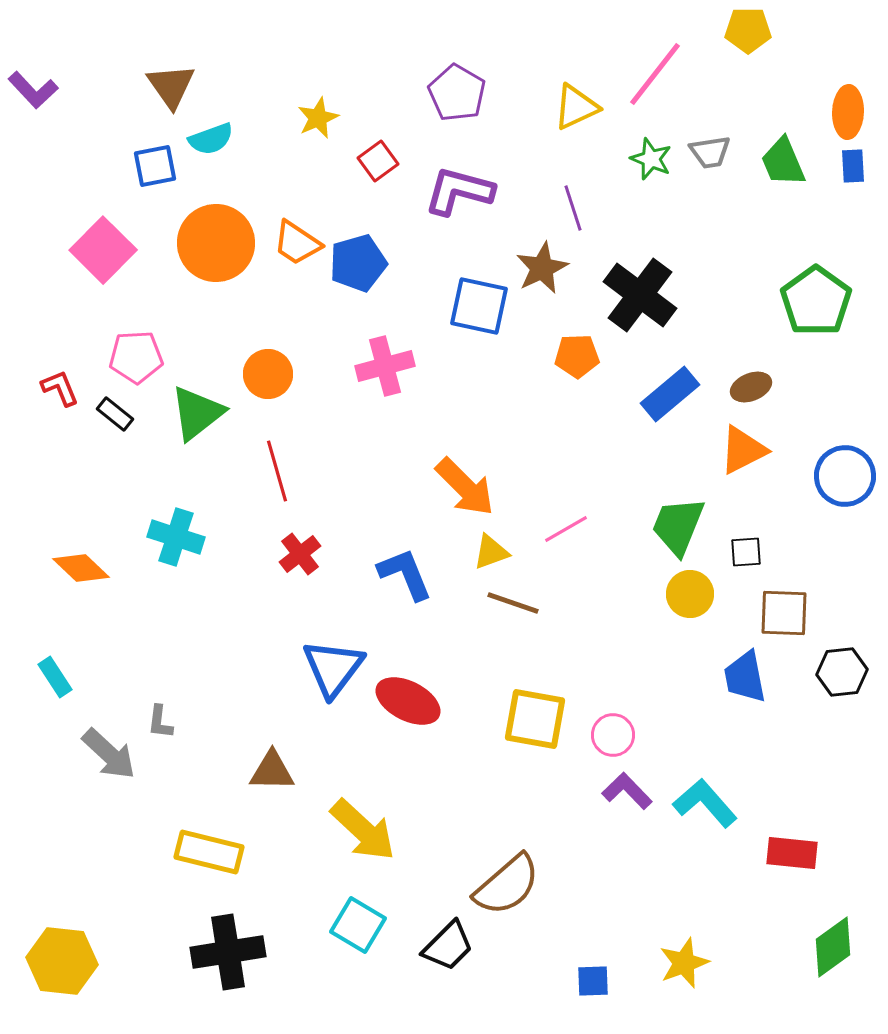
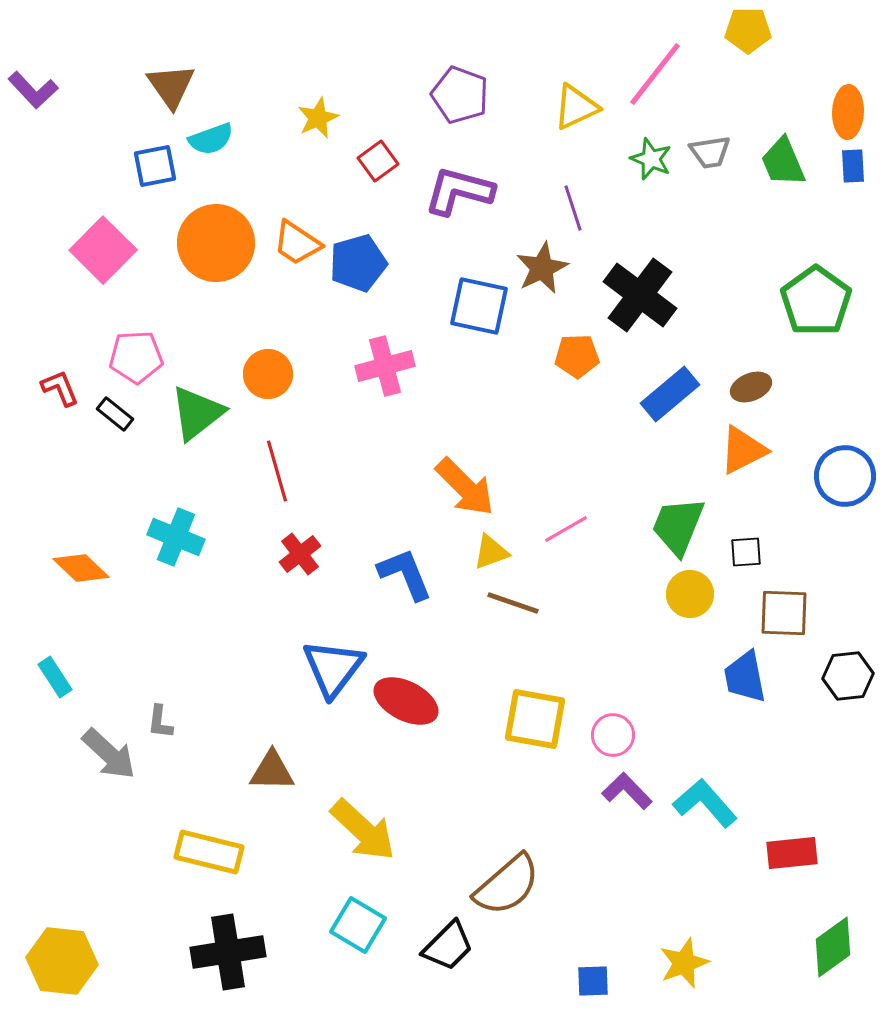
purple pentagon at (457, 93): moved 3 px right, 2 px down; rotated 10 degrees counterclockwise
cyan cross at (176, 537): rotated 4 degrees clockwise
black hexagon at (842, 672): moved 6 px right, 4 px down
red ellipse at (408, 701): moved 2 px left
red rectangle at (792, 853): rotated 12 degrees counterclockwise
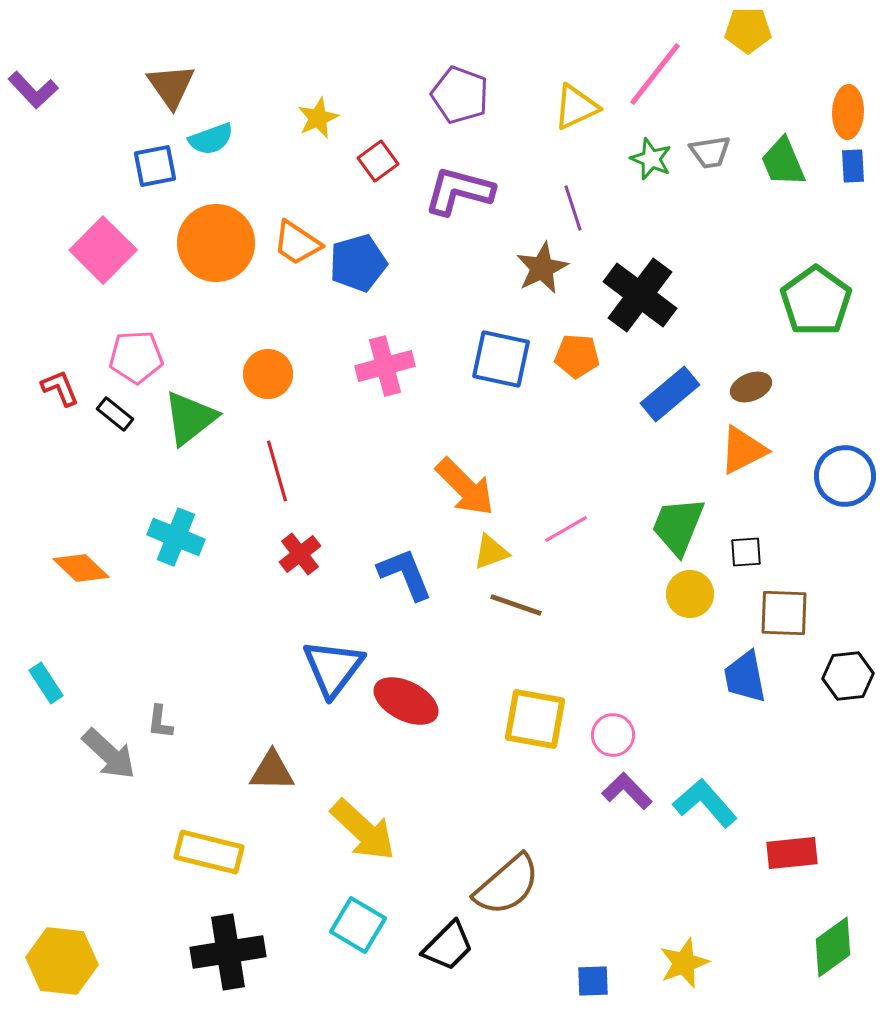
blue square at (479, 306): moved 22 px right, 53 px down
orange pentagon at (577, 356): rotated 6 degrees clockwise
green triangle at (197, 413): moved 7 px left, 5 px down
brown line at (513, 603): moved 3 px right, 2 px down
cyan rectangle at (55, 677): moved 9 px left, 6 px down
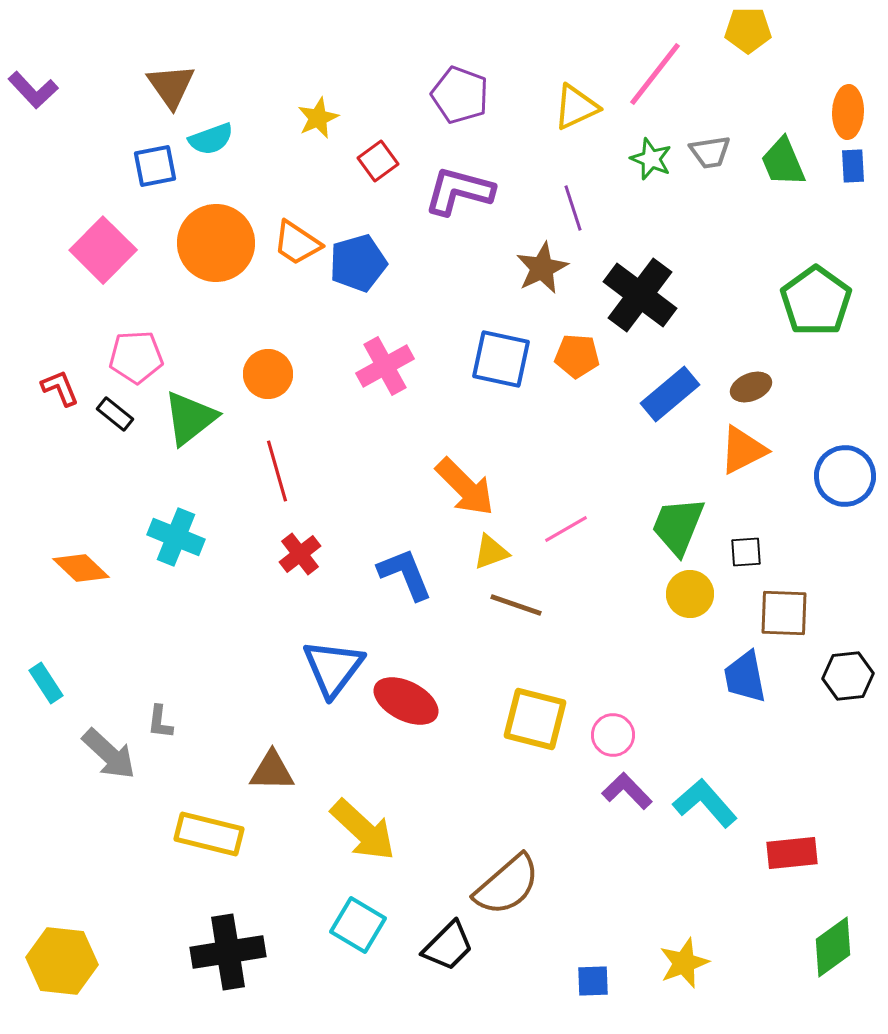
pink cross at (385, 366): rotated 14 degrees counterclockwise
yellow square at (535, 719): rotated 4 degrees clockwise
yellow rectangle at (209, 852): moved 18 px up
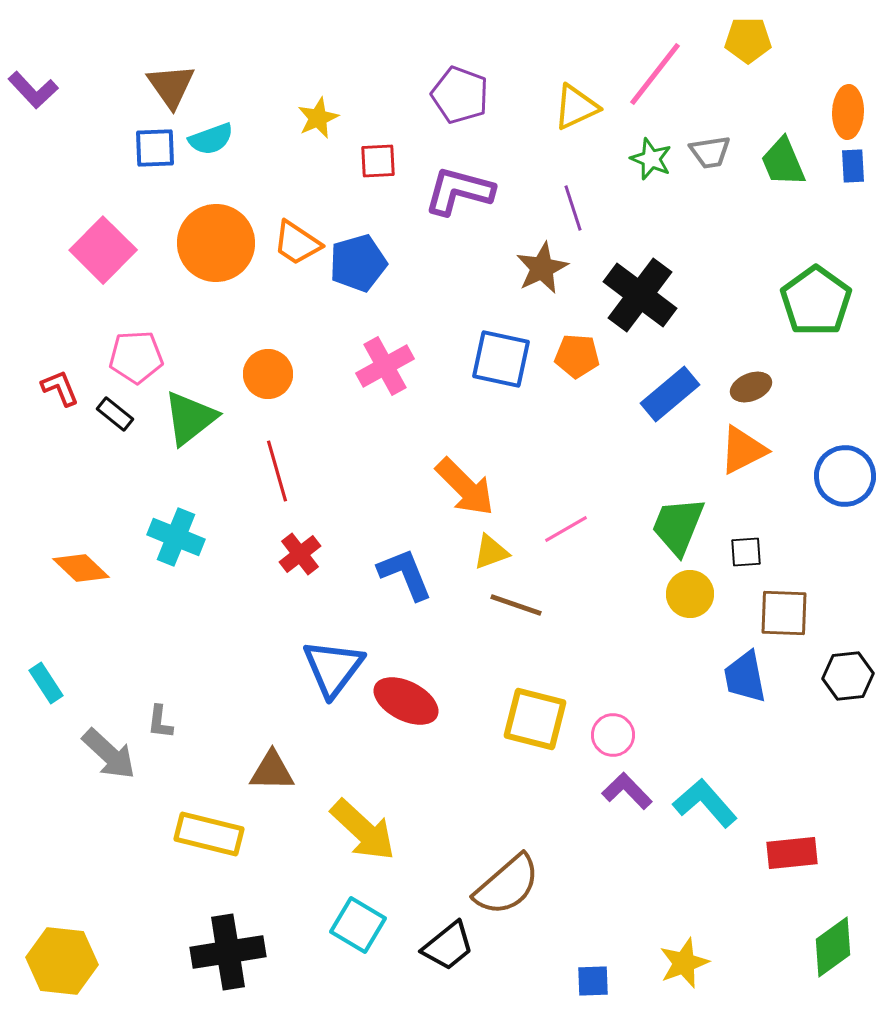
yellow pentagon at (748, 30): moved 10 px down
red square at (378, 161): rotated 33 degrees clockwise
blue square at (155, 166): moved 18 px up; rotated 9 degrees clockwise
black trapezoid at (448, 946): rotated 6 degrees clockwise
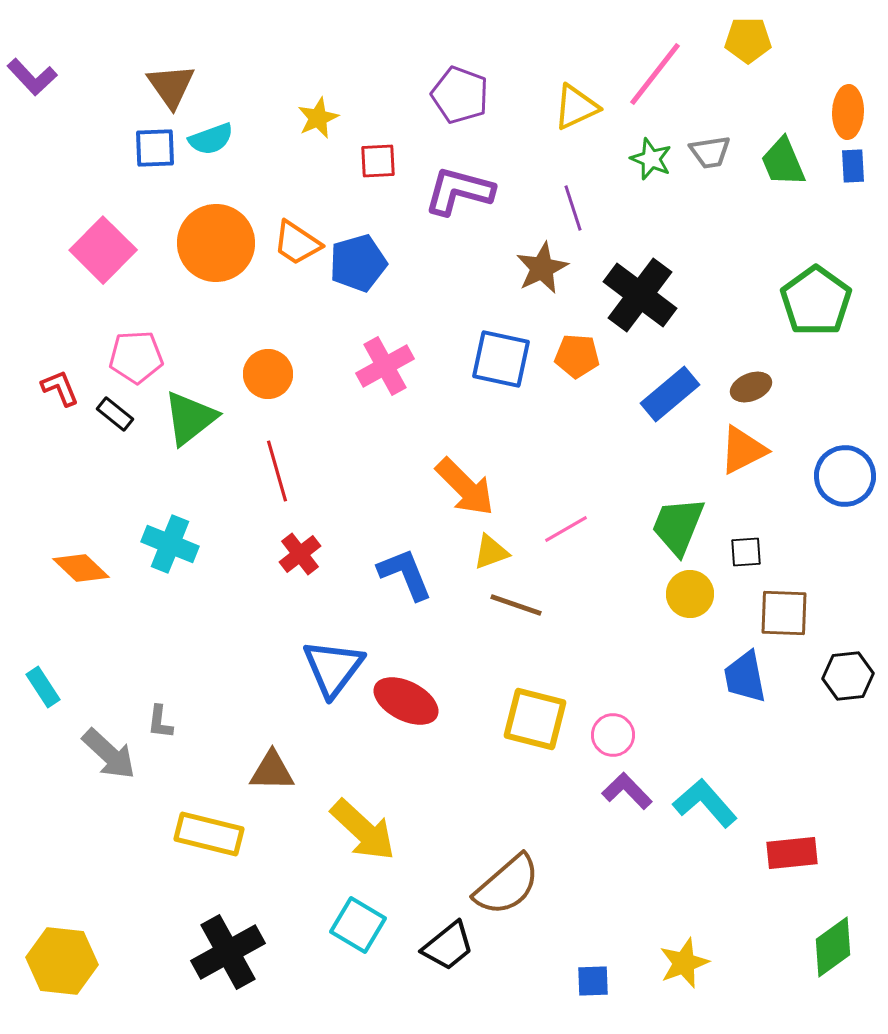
purple L-shape at (33, 90): moved 1 px left, 13 px up
cyan cross at (176, 537): moved 6 px left, 7 px down
cyan rectangle at (46, 683): moved 3 px left, 4 px down
black cross at (228, 952): rotated 20 degrees counterclockwise
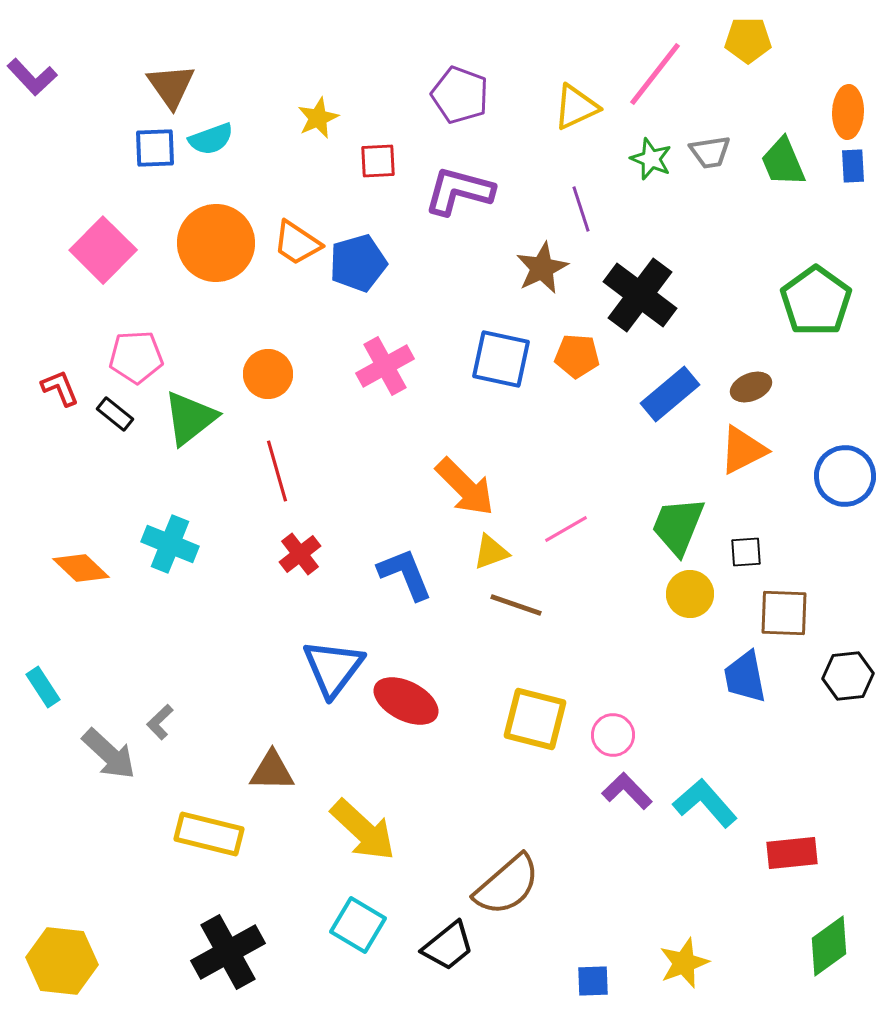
purple line at (573, 208): moved 8 px right, 1 px down
gray L-shape at (160, 722): rotated 39 degrees clockwise
green diamond at (833, 947): moved 4 px left, 1 px up
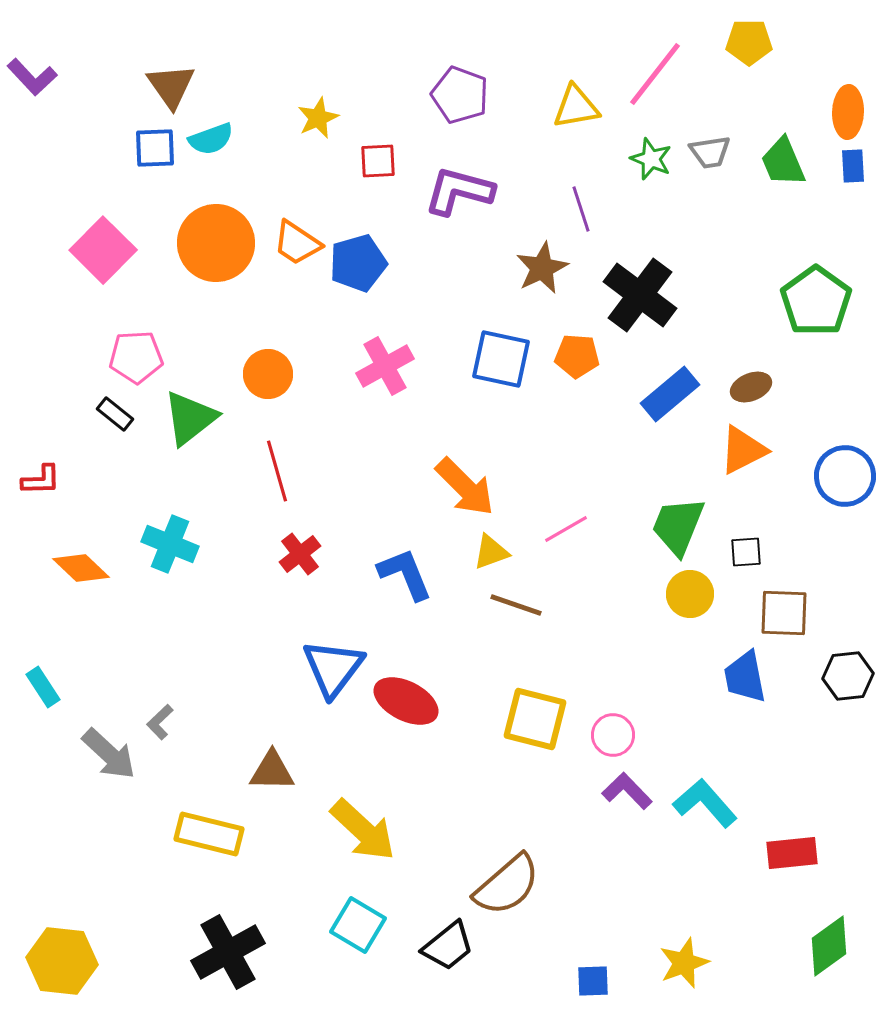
yellow pentagon at (748, 40): moved 1 px right, 2 px down
yellow triangle at (576, 107): rotated 15 degrees clockwise
red L-shape at (60, 388): moved 19 px left, 92 px down; rotated 111 degrees clockwise
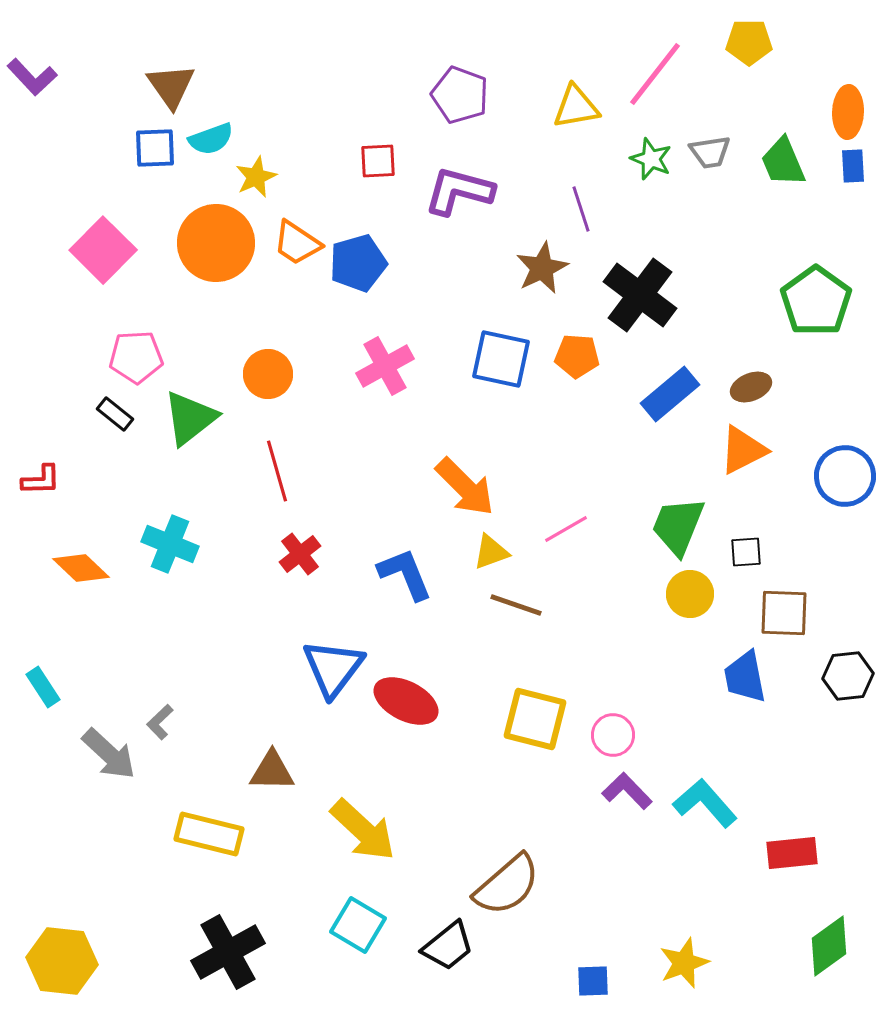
yellow star at (318, 118): moved 62 px left, 59 px down
